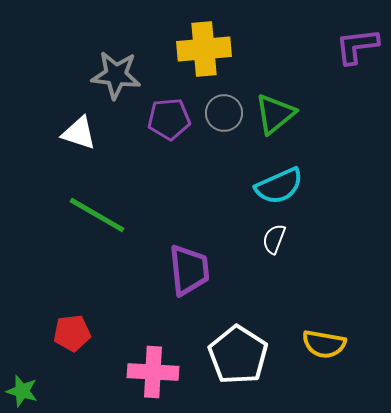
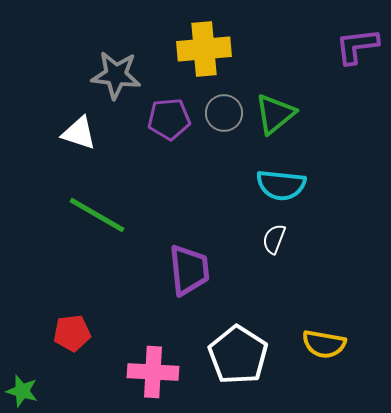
cyan semicircle: moved 2 px right, 1 px up; rotated 30 degrees clockwise
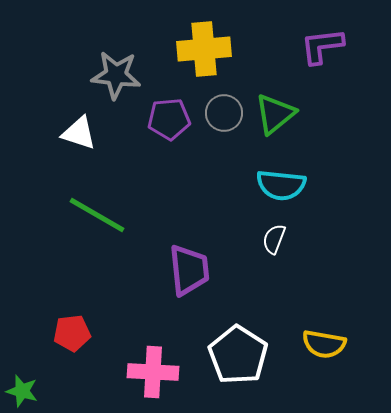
purple L-shape: moved 35 px left
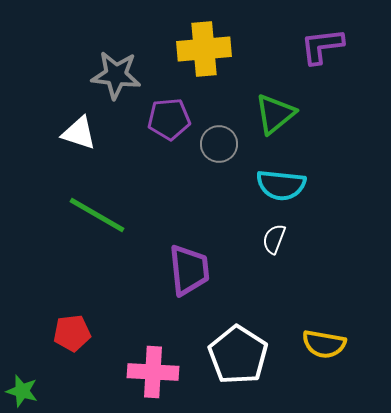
gray circle: moved 5 px left, 31 px down
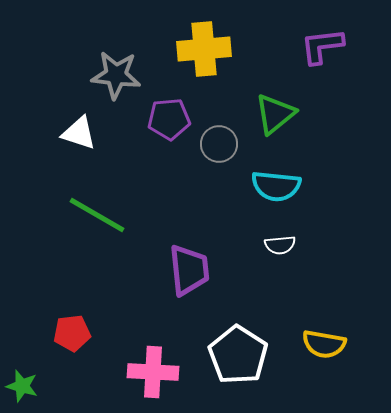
cyan semicircle: moved 5 px left, 1 px down
white semicircle: moved 6 px right, 6 px down; rotated 116 degrees counterclockwise
green star: moved 5 px up
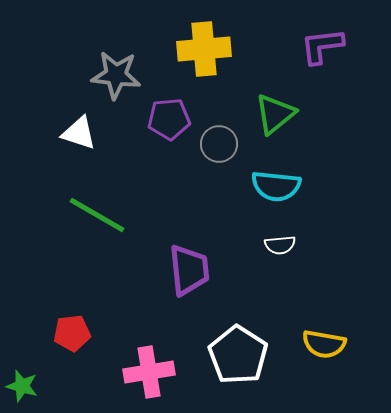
pink cross: moved 4 px left; rotated 12 degrees counterclockwise
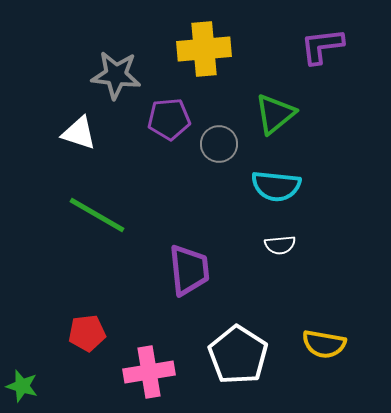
red pentagon: moved 15 px right
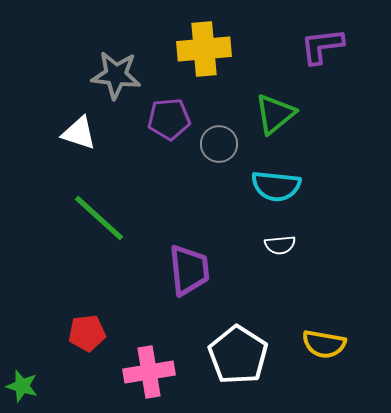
green line: moved 2 px right, 3 px down; rotated 12 degrees clockwise
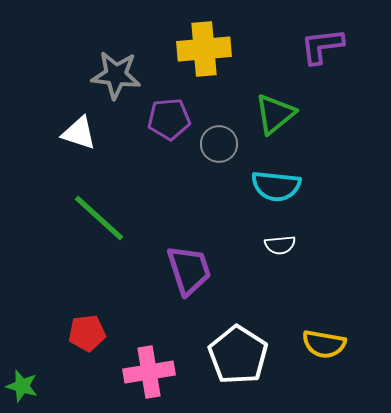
purple trapezoid: rotated 12 degrees counterclockwise
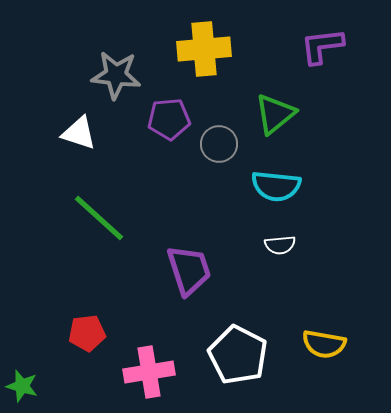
white pentagon: rotated 6 degrees counterclockwise
